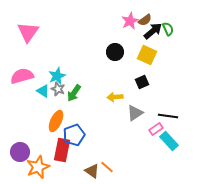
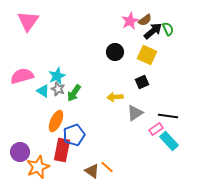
pink triangle: moved 11 px up
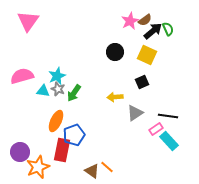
cyan triangle: rotated 24 degrees counterclockwise
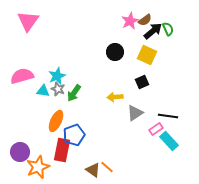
brown triangle: moved 1 px right, 1 px up
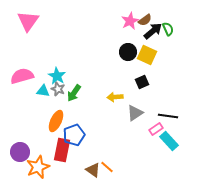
black circle: moved 13 px right
cyan star: rotated 18 degrees counterclockwise
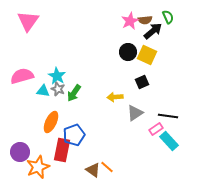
brown semicircle: rotated 32 degrees clockwise
green semicircle: moved 12 px up
orange ellipse: moved 5 px left, 1 px down
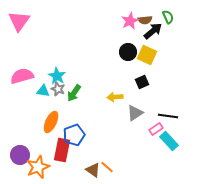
pink triangle: moved 9 px left
purple circle: moved 3 px down
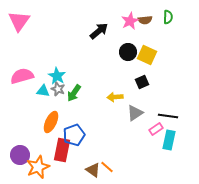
green semicircle: rotated 24 degrees clockwise
black arrow: moved 54 px left
cyan rectangle: moved 1 px up; rotated 54 degrees clockwise
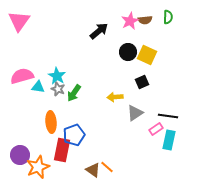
cyan triangle: moved 5 px left, 4 px up
orange ellipse: rotated 30 degrees counterclockwise
